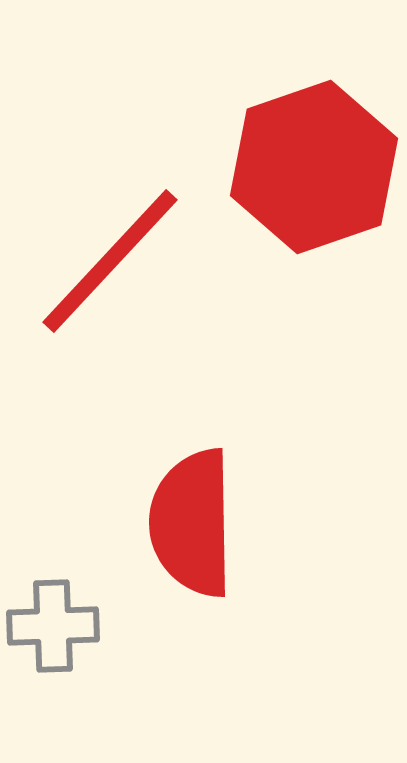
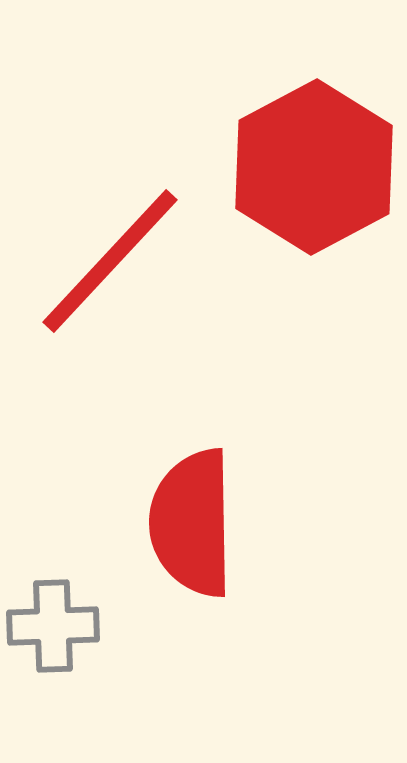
red hexagon: rotated 9 degrees counterclockwise
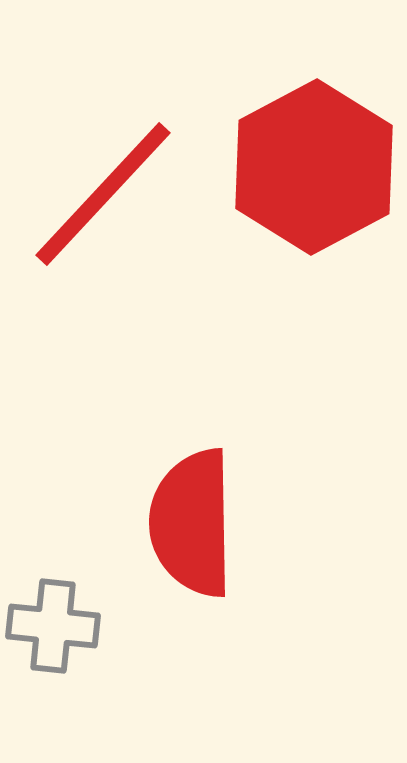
red line: moved 7 px left, 67 px up
gray cross: rotated 8 degrees clockwise
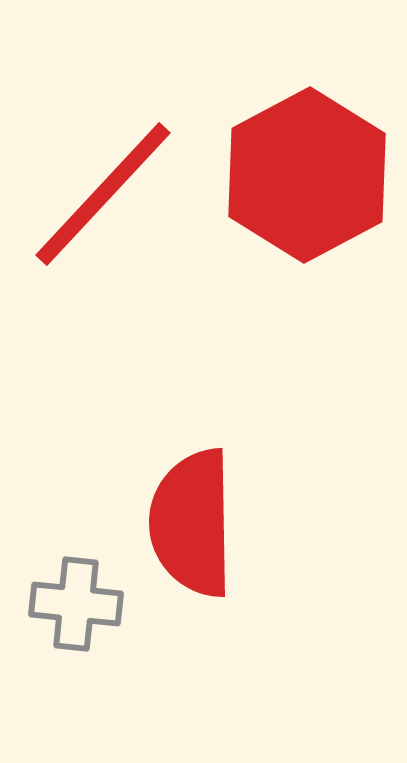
red hexagon: moved 7 px left, 8 px down
gray cross: moved 23 px right, 22 px up
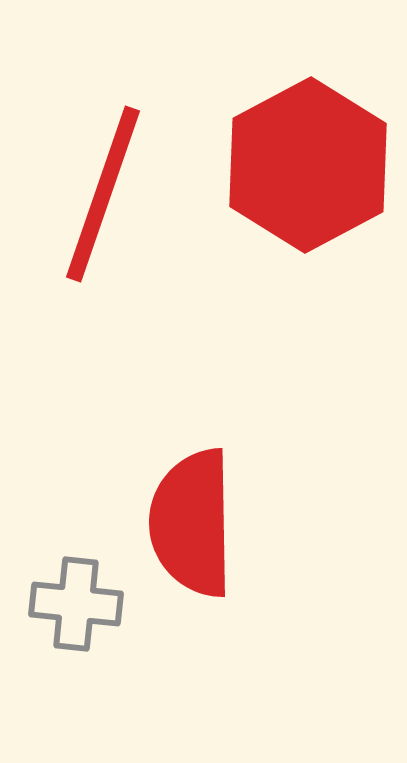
red hexagon: moved 1 px right, 10 px up
red line: rotated 24 degrees counterclockwise
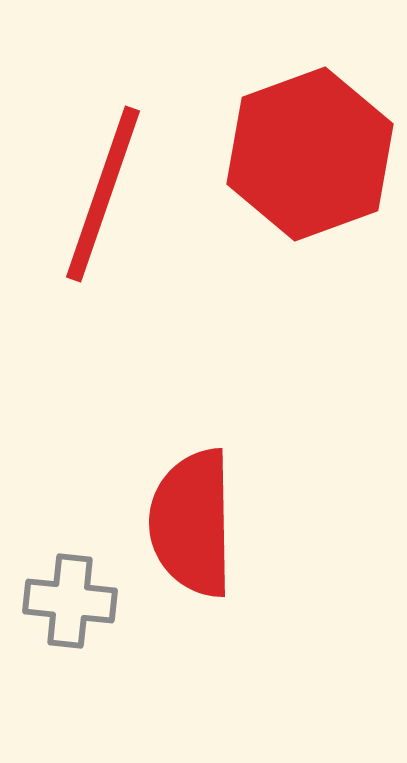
red hexagon: moved 2 px right, 11 px up; rotated 8 degrees clockwise
gray cross: moved 6 px left, 3 px up
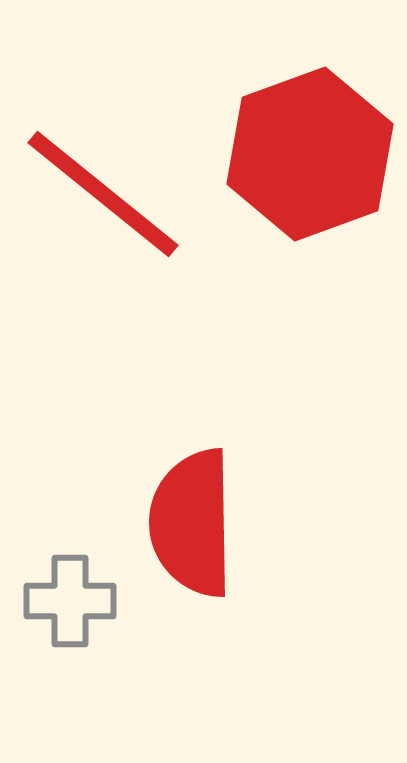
red line: rotated 70 degrees counterclockwise
gray cross: rotated 6 degrees counterclockwise
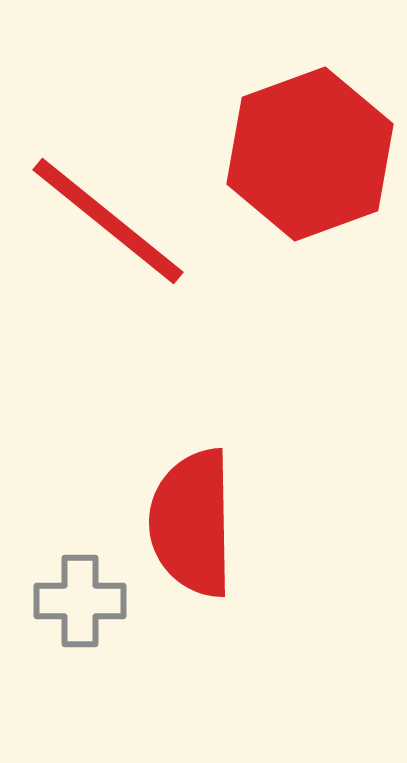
red line: moved 5 px right, 27 px down
gray cross: moved 10 px right
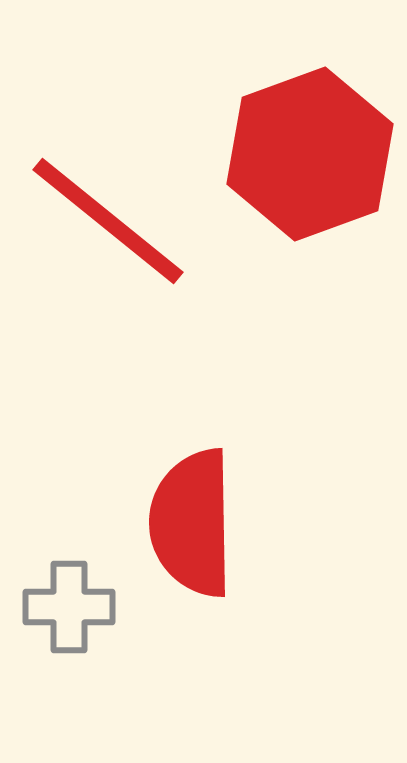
gray cross: moved 11 px left, 6 px down
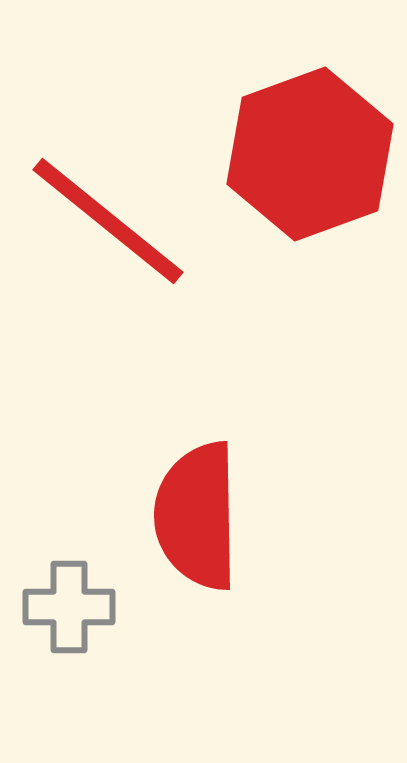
red semicircle: moved 5 px right, 7 px up
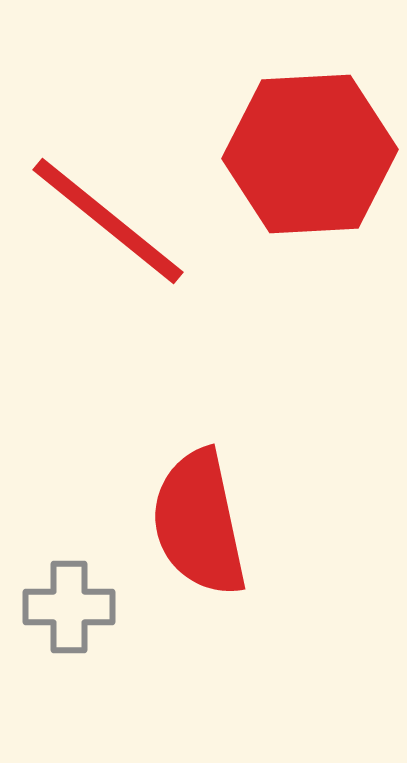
red hexagon: rotated 17 degrees clockwise
red semicircle: moved 2 px right, 7 px down; rotated 11 degrees counterclockwise
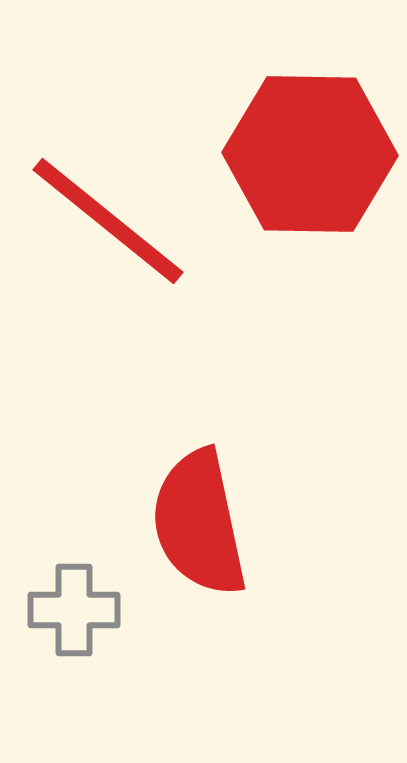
red hexagon: rotated 4 degrees clockwise
gray cross: moved 5 px right, 3 px down
